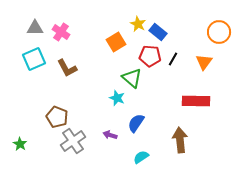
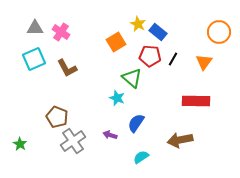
brown arrow: rotated 95 degrees counterclockwise
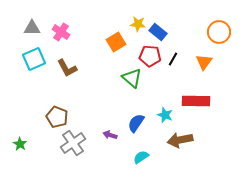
yellow star: rotated 21 degrees counterclockwise
gray triangle: moved 3 px left
cyan star: moved 48 px right, 17 px down
gray cross: moved 2 px down
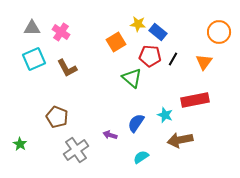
red rectangle: moved 1 px left, 1 px up; rotated 12 degrees counterclockwise
gray cross: moved 3 px right, 7 px down
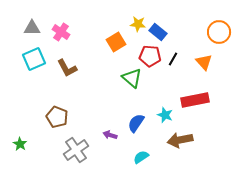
orange triangle: rotated 18 degrees counterclockwise
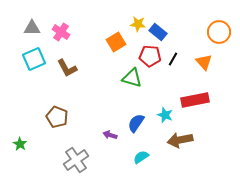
green triangle: rotated 25 degrees counterclockwise
gray cross: moved 10 px down
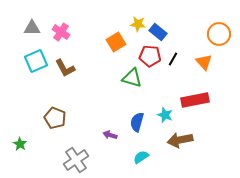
orange circle: moved 2 px down
cyan square: moved 2 px right, 2 px down
brown L-shape: moved 2 px left
brown pentagon: moved 2 px left, 1 px down
blue semicircle: moved 1 px right, 1 px up; rotated 18 degrees counterclockwise
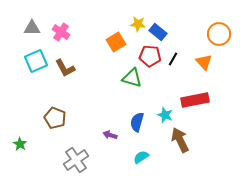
brown arrow: rotated 75 degrees clockwise
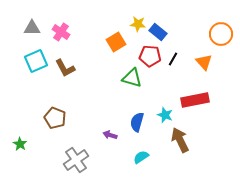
orange circle: moved 2 px right
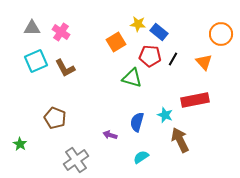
blue rectangle: moved 1 px right
